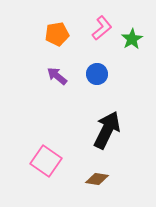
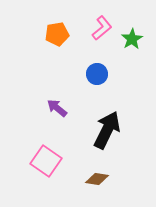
purple arrow: moved 32 px down
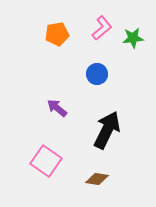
green star: moved 1 px right, 1 px up; rotated 25 degrees clockwise
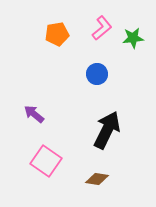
purple arrow: moved 23 px left, 6 px down
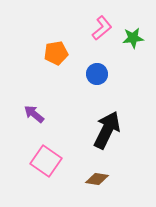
orange pentagon: moved 1 px left, 19 px down
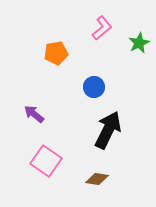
green star: moved 6 px right, 5 px down; rotated 20 degrees counterclockwise
blue circle: moved 3 px left, 13 px down
black arrow: moved 1 px right
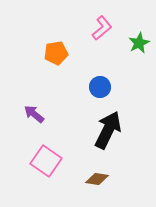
blue circle: moved 6 px right
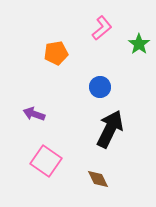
green star: moved 1 px down; rotated 10 degrees counterclockwise
purple arrow: rotated 20 degrees counterclockwise
black arrow: moved 2 px right, 1 px up
brown diamond: moved 1 px right; rotated 55 degrees clockwise
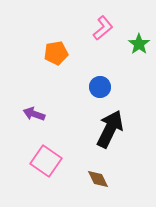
pink L-shape: moved 1 px right
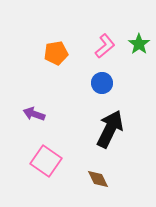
pink L-shape: moved 2 px right, 18 px down
blue circle: moved 2 px right, 4 px up
